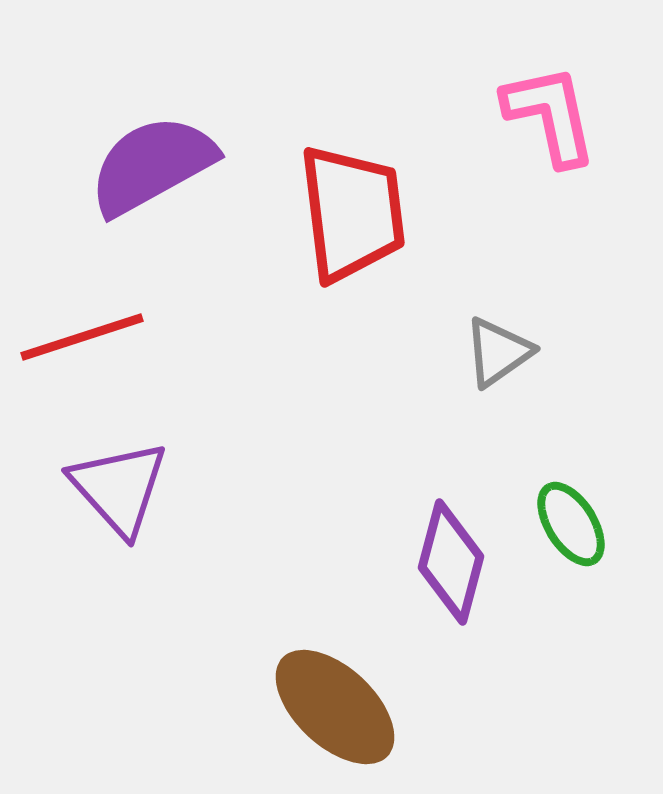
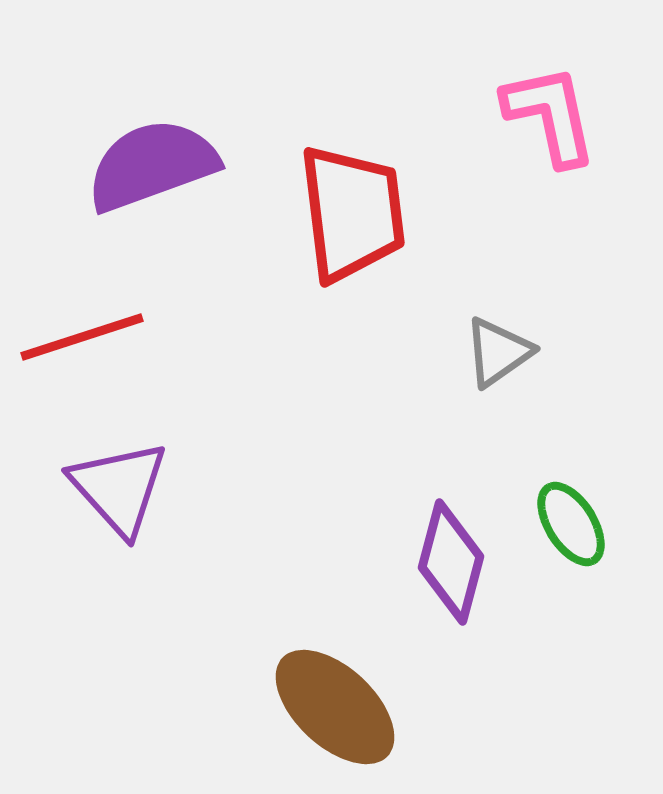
purple semicircle: rotated 9 degrees clockwise
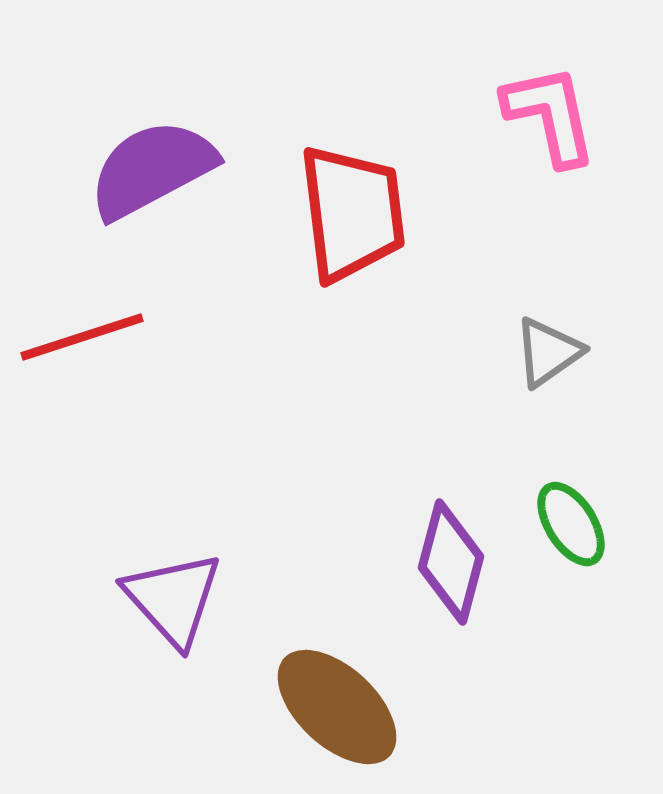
purple semicircle: moved 4 px down; rotated 8 degrees counterclockwise
gray triangle: moved 50 px right
purple triangle: moved 54 px right, 111 px down
brown ellipse: moved 2 px right
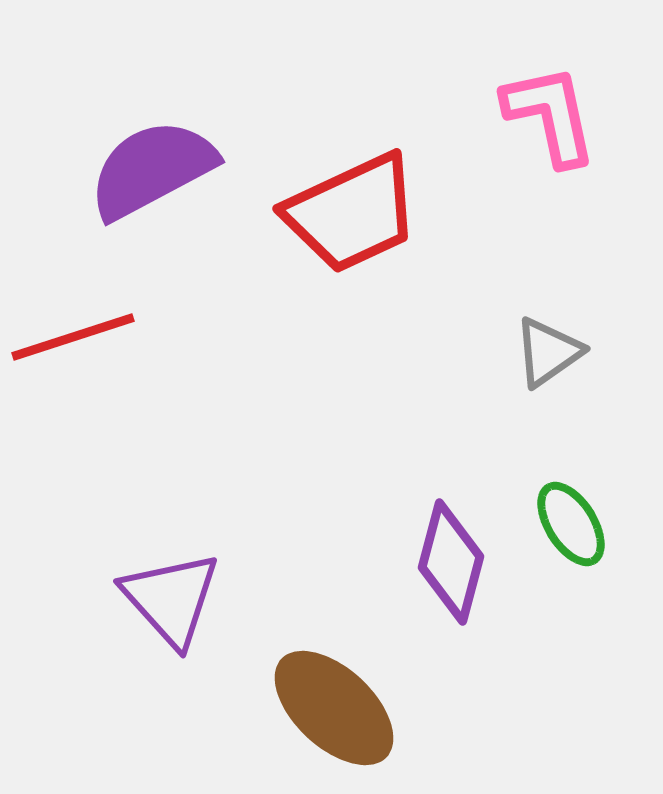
red trapezoid: rotated 72 degrees clockwise
red line: moved 9 px left
purple triangle: moved 2 px left
brown ellipse: moved 3 px left, 1 px down
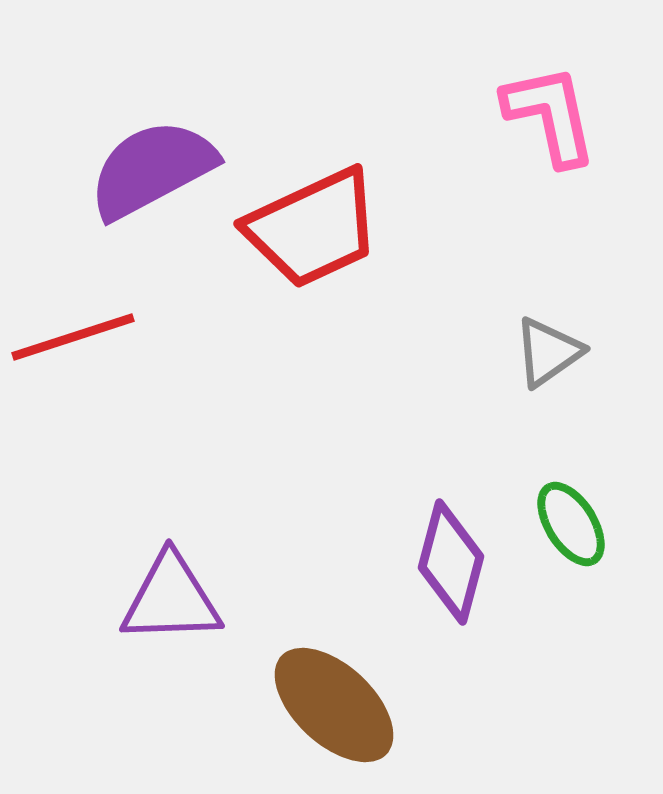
red trapezoid: moved 39 px left, 15 px down
purple triangle: rotated 50 degrees counterclockwise
brown ellipse: moved 3 px up
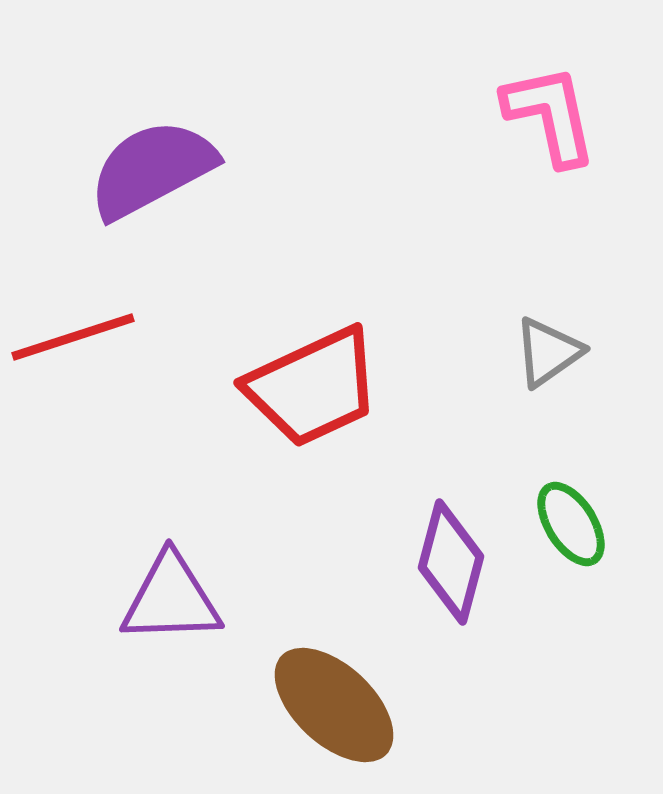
red trapezoid: moved 159 px down
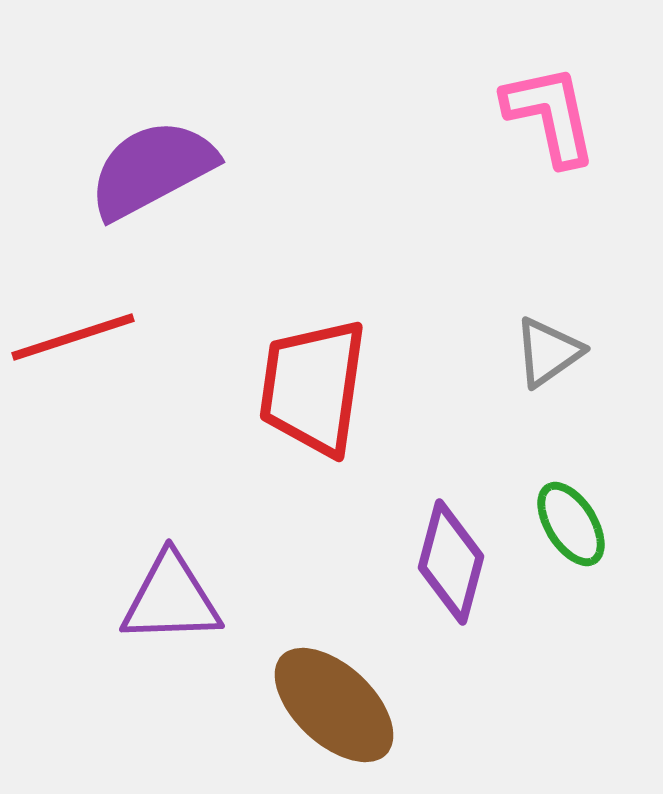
red trapezoid: rotated 123 degrees clockwise
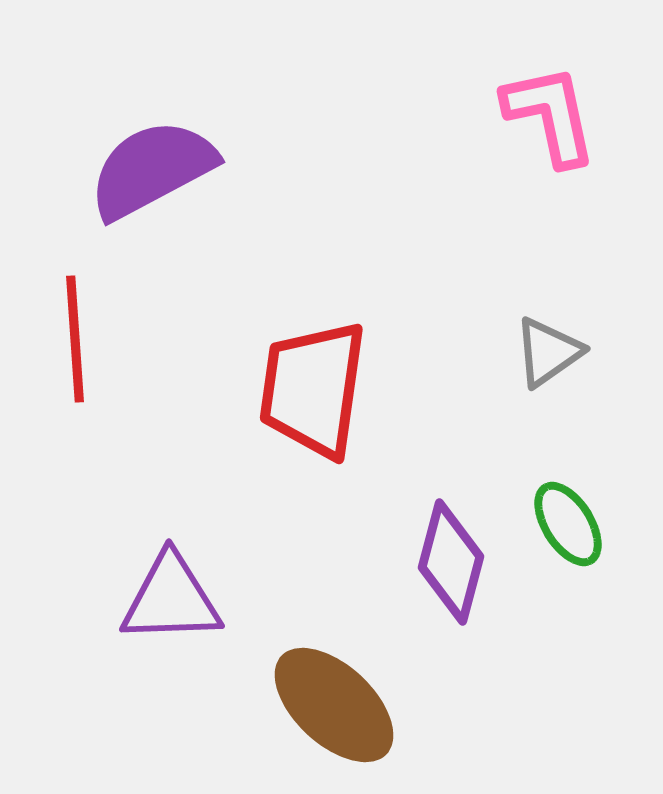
red line: moved 2 px right, 2 px down; rotated 76 degrees counterclockwise
red trapezoid: moved 2 px down
green ellipse: moved 3 px left
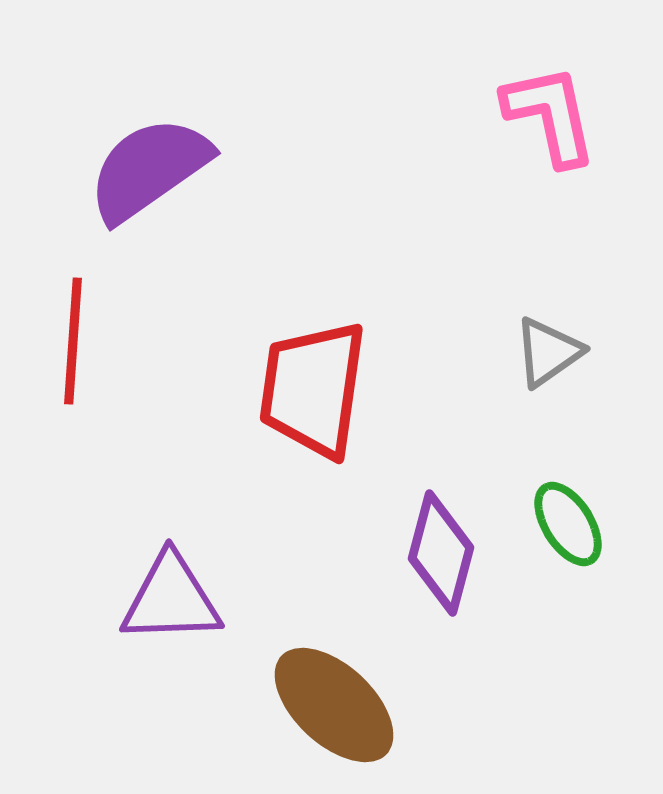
purple semicircle: moved 3 px left; rotated 7 degrees counterclockwise
red line: moved 2 px left, 2 px down; rotated 8 degrees clockwise
purple diamond: moved 10 px left, 9 px up
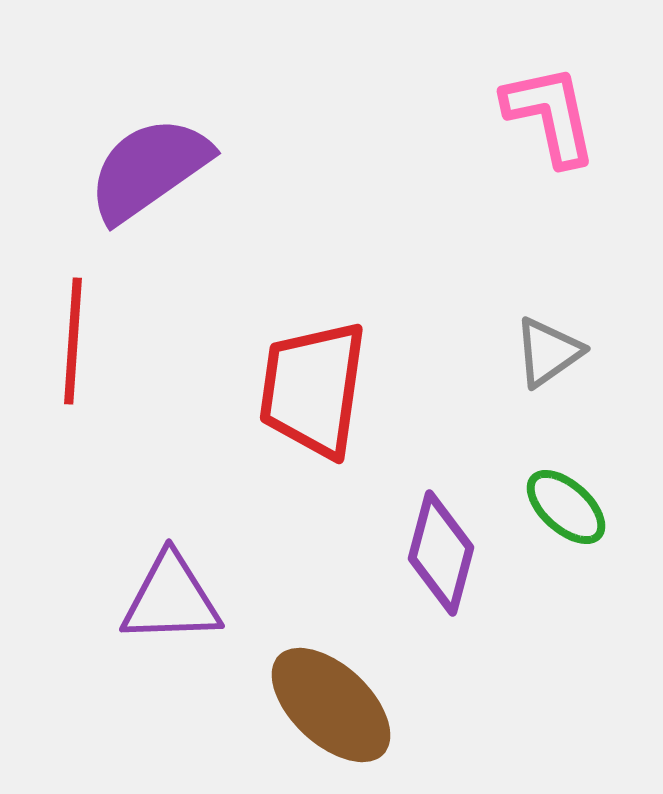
green ellipse: moved 2 px left, 17 px up; rotated 16 degrees counterclockwise
brown ellipse: moved 3 px left
